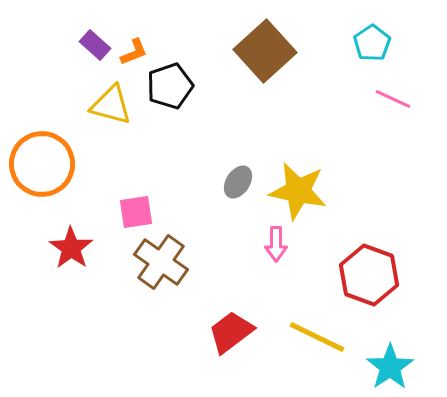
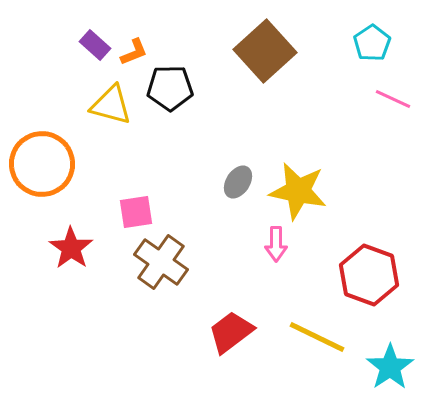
black pentagon: moved 2 px down; rotated 18 degrees clockwise
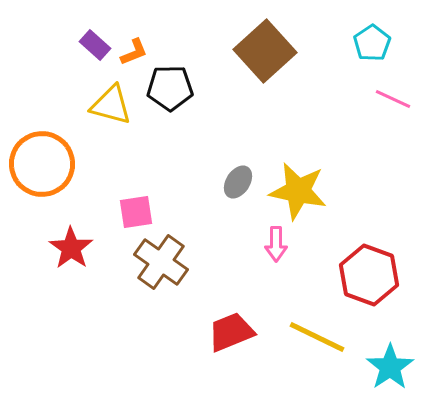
red trapezoid: rotated 15 degrees clockwise
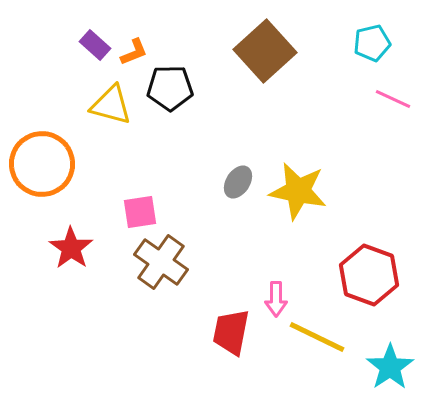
cyan pentagon: rotated 21 degrees clockwise
pink square: moved 4 px right
pink arrow: moved 55 px down
red trapezoid: rotated 57 degrees counterclockwise
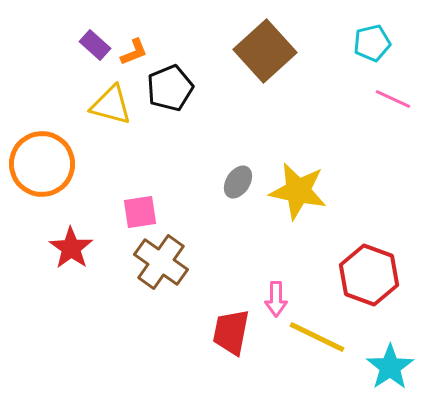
black pentagon: rotated 21 degrees counterclockwise
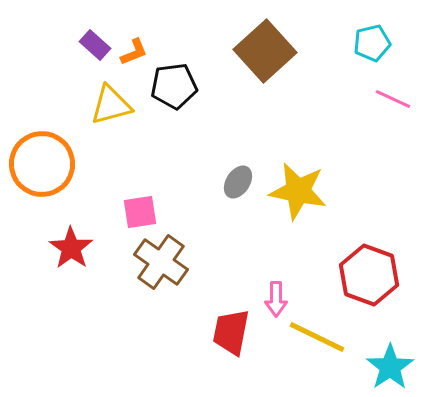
black pentagon: moved 4 px right, 2 px up; rotated 15 degrees clockwise
yellow triangle: rotated 30 degrees counterclockwise
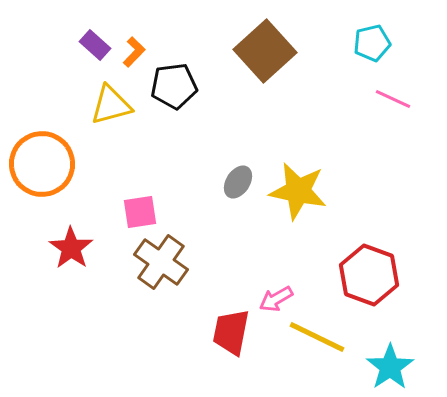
orange L-shape: rotated 24 degrees counterclockwise
pink arrow: rotated 60 degrees clockwise
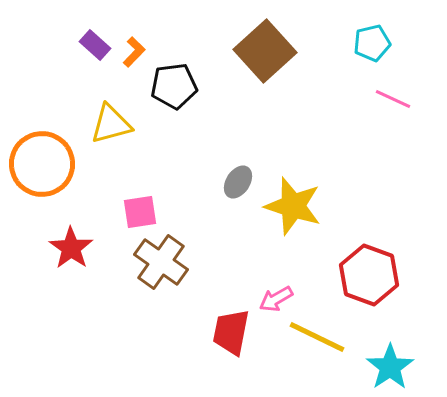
yellow triangle: moved 19 px down
yellow star: moved 5 px left, 15 px down; rotated 6 degrees clockwise
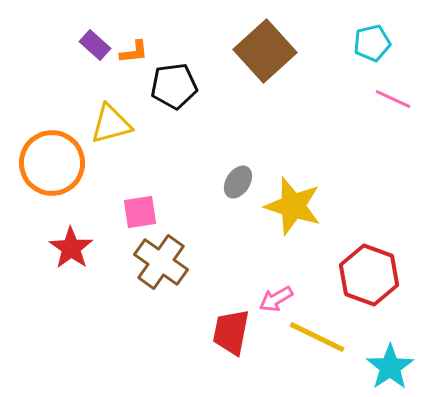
orange L-shape: rotated 40 degrees clockwise
orange circle: moved 10 px right, 1 px up
